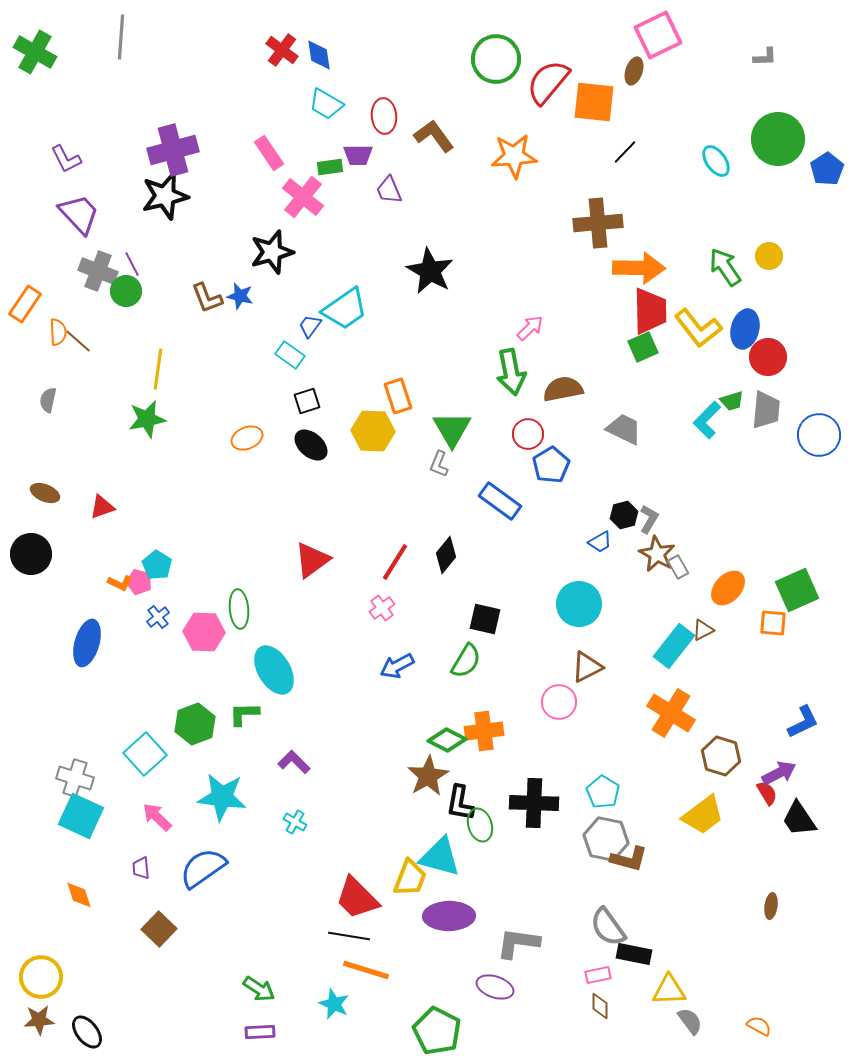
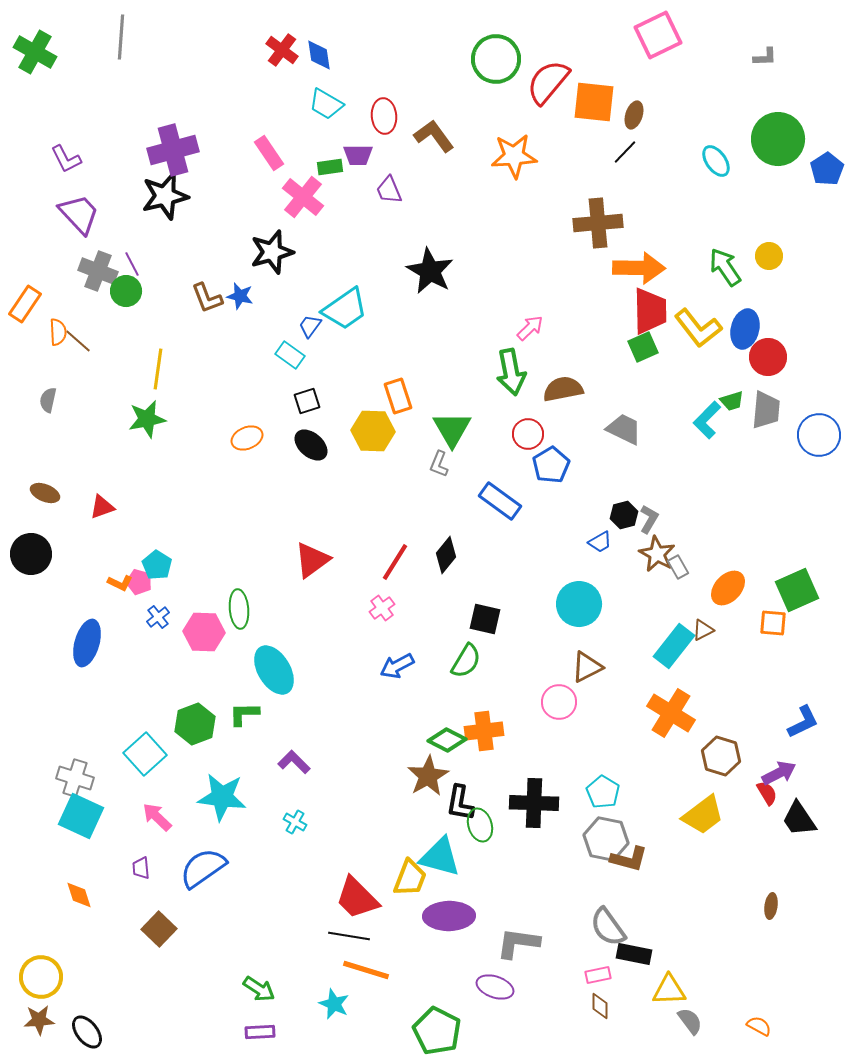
brown ellipse at (634, 71): moved 44 px down
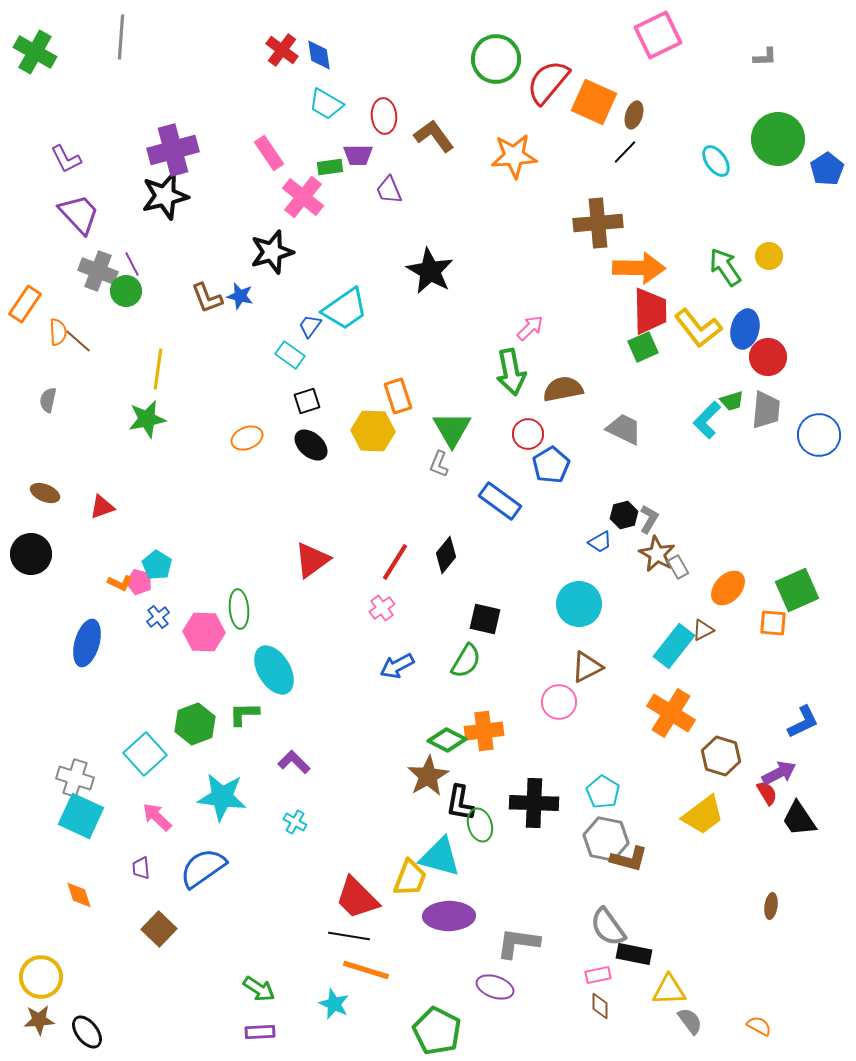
orange square at (594, 102): rotated 18 degrees clockwise
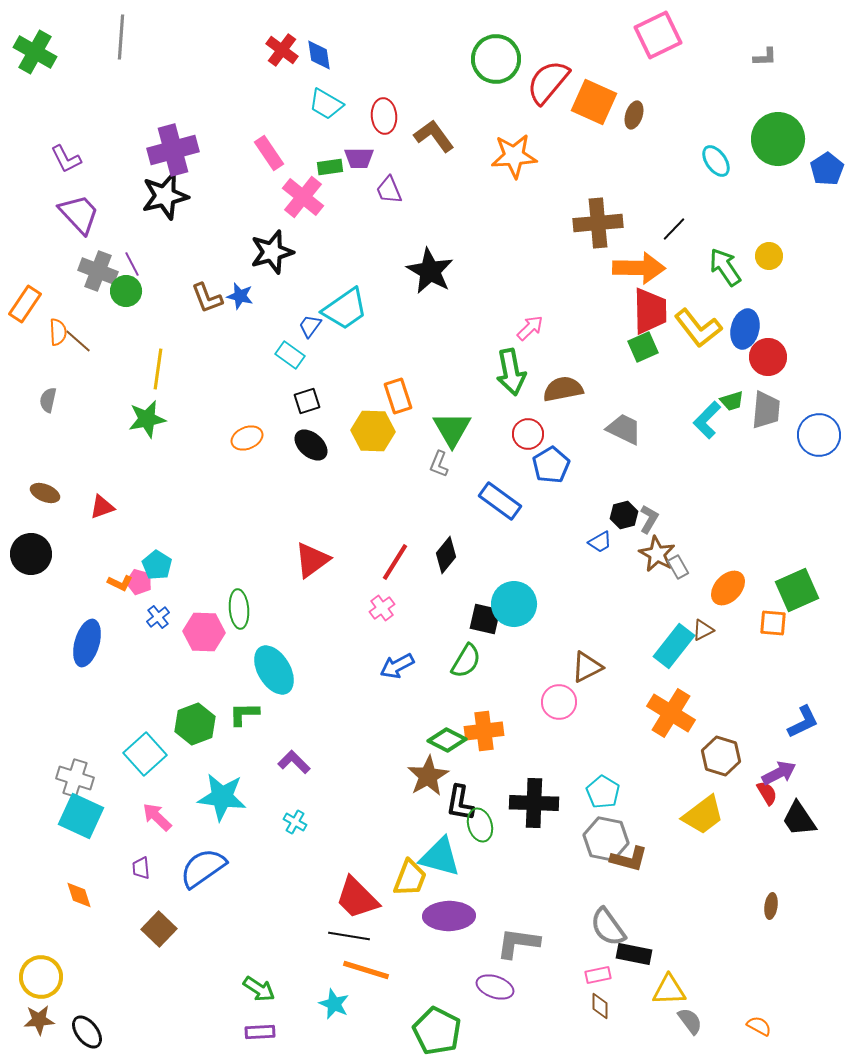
black line at (625, 152): moved 49 px right, 77 px down
purple trapezoid at (358, 155): moved 1 px right, 3 px down
cyan circle at (579, 604): moved 65 px left
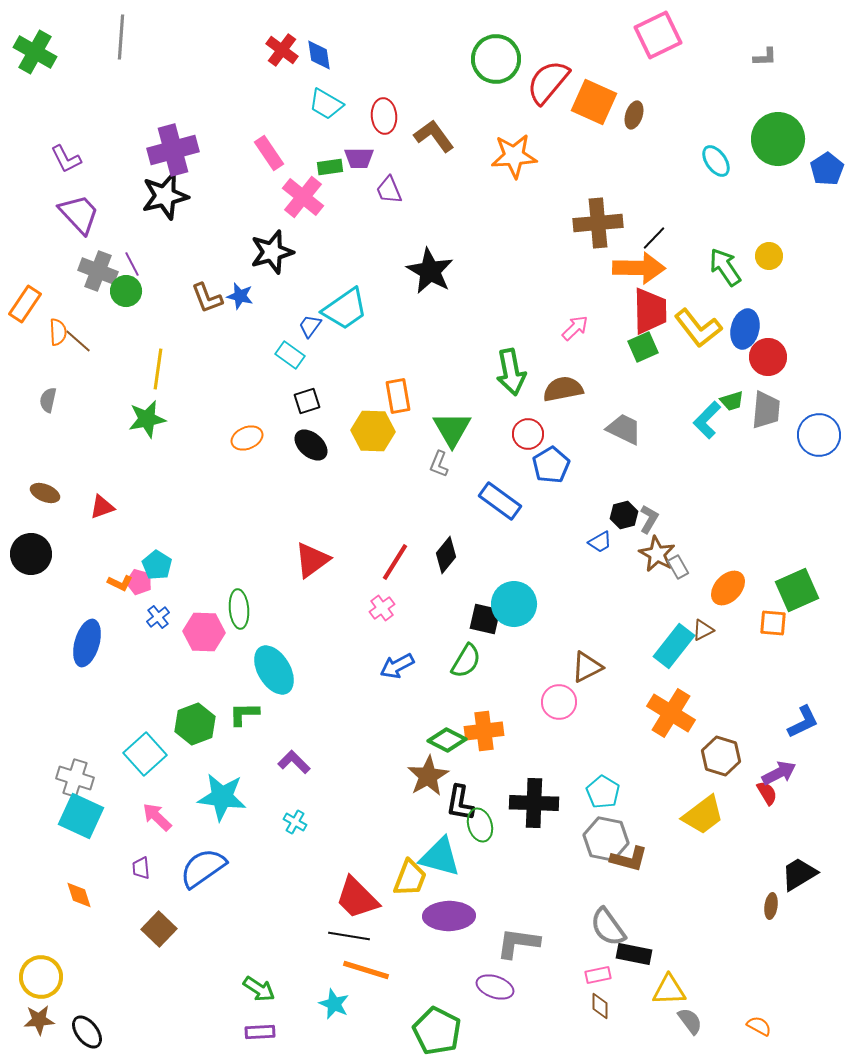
black line at (674, 229): moved 20 px left, 9 px down
pink arrow at (530, 328): moved 45 px right
orange rectangle at (398, 396): rotated 8 degrees clockwise
black trapezoid at (799, 819): moved 55 px down; rotated 93 degrees clockwise
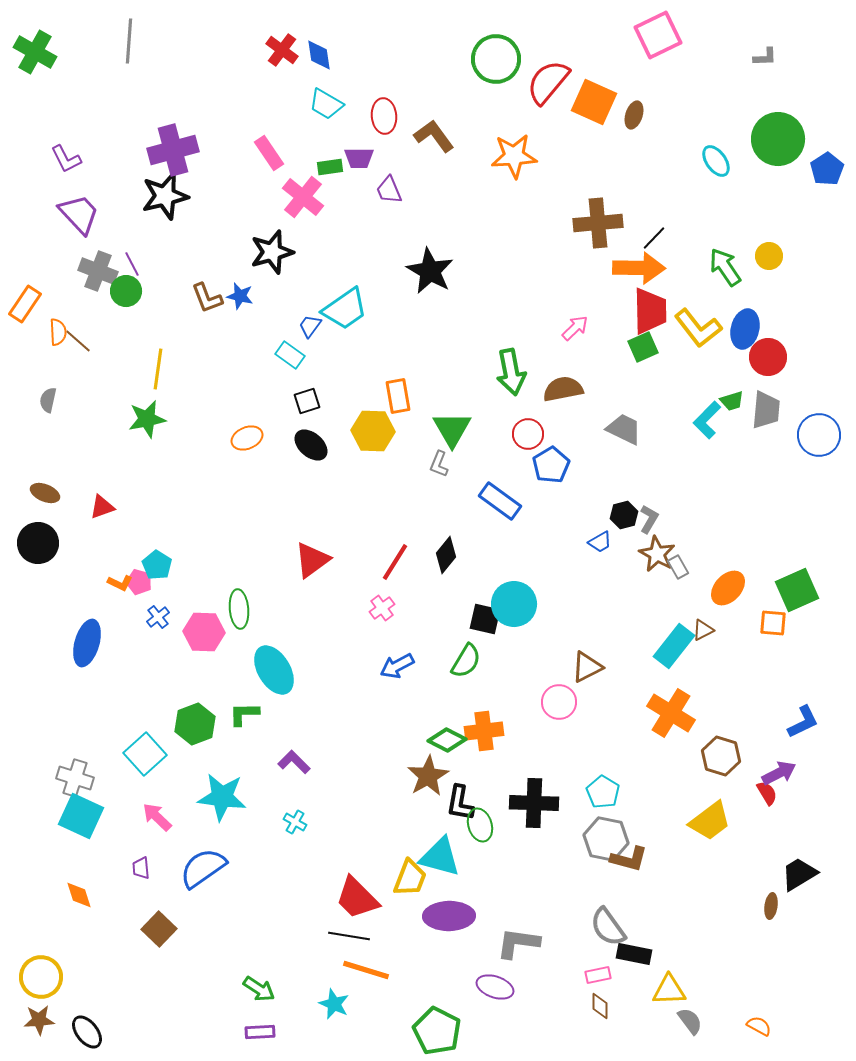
gray line at (121, 37): moved 8 px right, 4 px down
black circle at (31, 554): moved 7 px right, 11 px up
yellow trapezoid at (703, 815): moved 7 px right, 6 px down
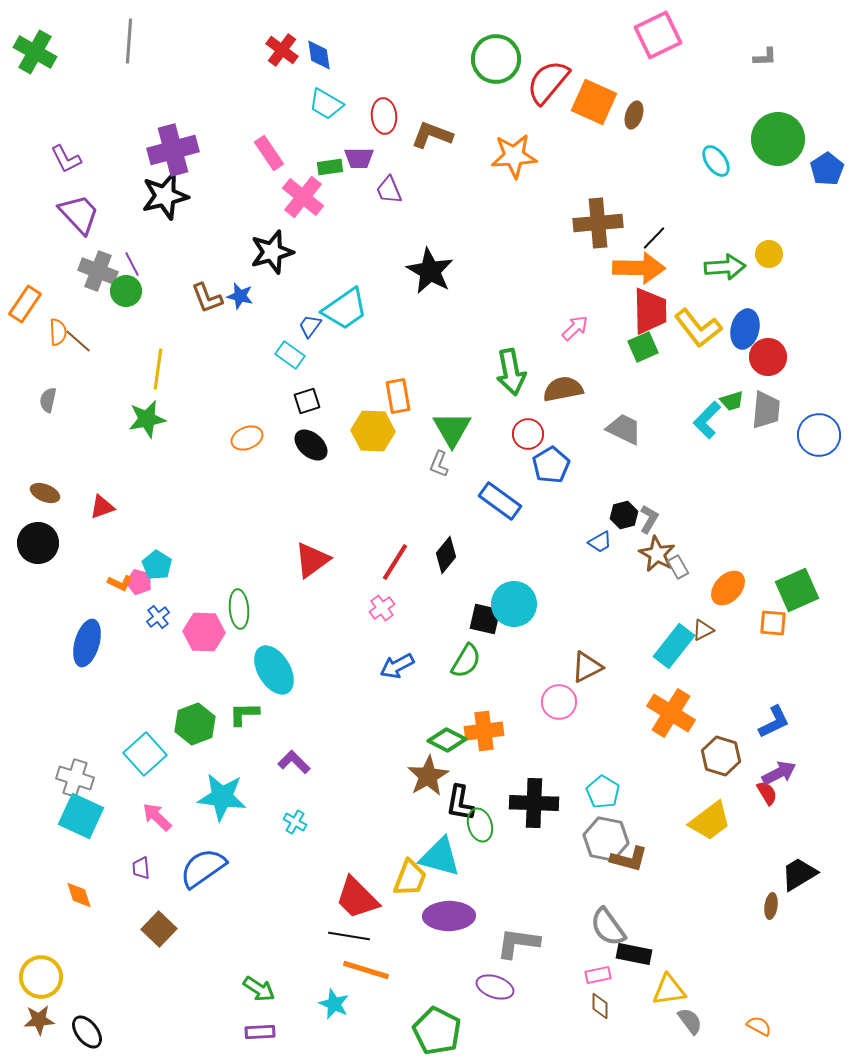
brown L-shape at (434, 136): moved 2 px left, 1 px up; rotated 33 degrees counterclockwise
yellow circle at (769, 256): moved 2 px up
green arrow at (725, 267): rotated 120 degrees clockwise
blue L-shape at (803, 722): moved 29 px left
yellow triangle at (669, 990): rotated 6 degrees counterclockwise
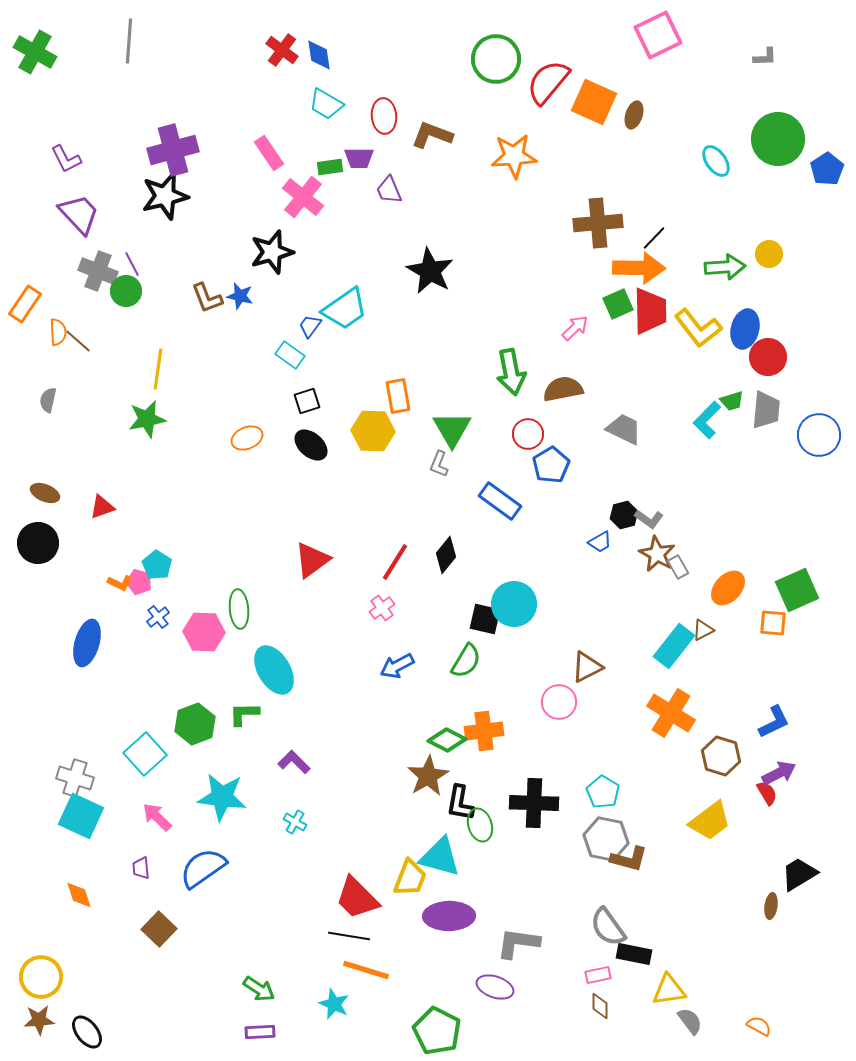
green square at (643, 347): moved 25 px left, 43 px up
gray L-shape at (649, 519): rotated 96 degrees clockwise
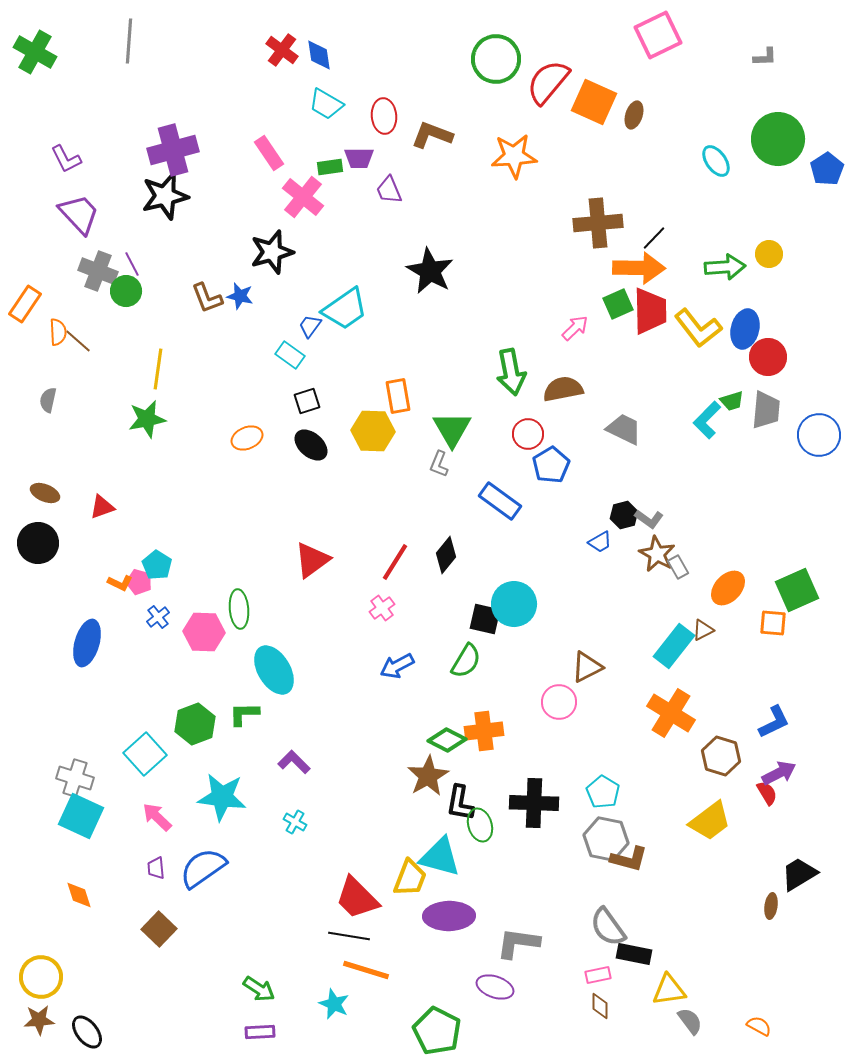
purple trapezoid at (141, 868): moved 15 px right
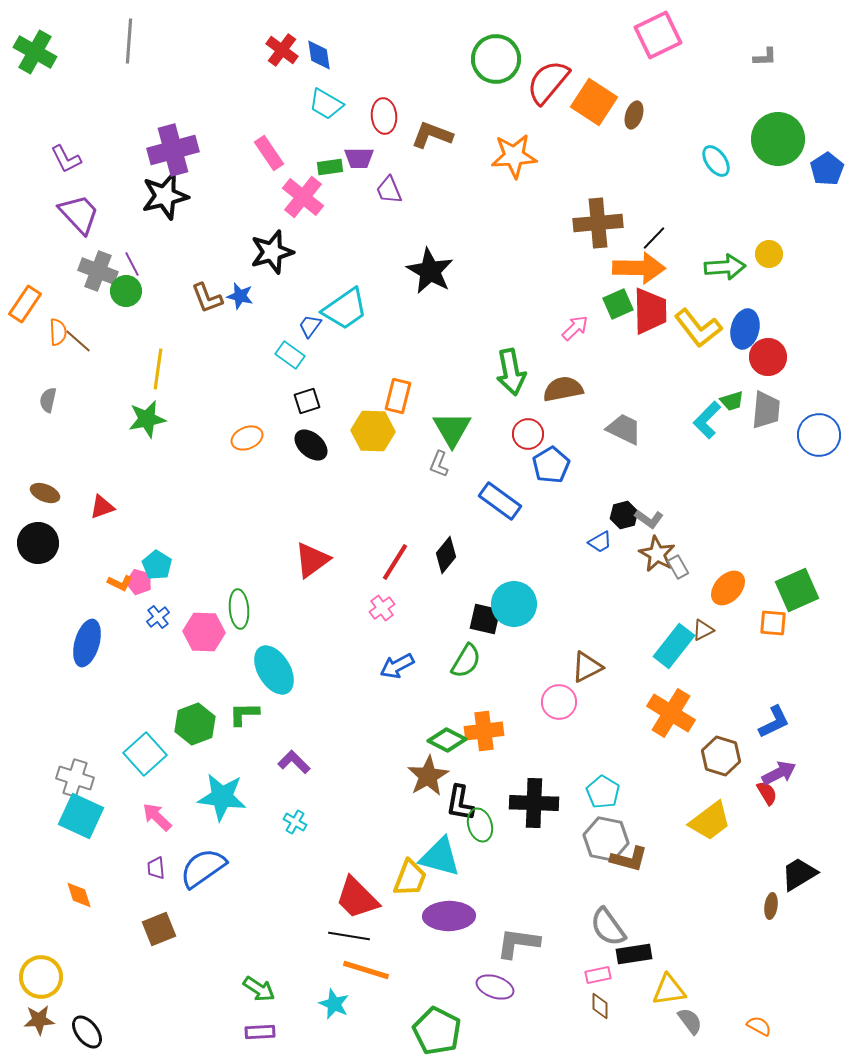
orange square at (594, 102): rotated 9 degrees clockwise
orange rectangle at (398, 396): rotated 24 degrees clockwise
brown square at (159, 929): rotated 24 degrees clockwise
black rectangle at (634, 954): rotated 20 degrees counterclockwise
